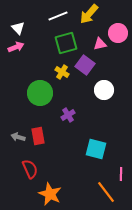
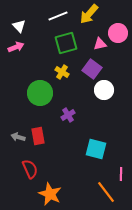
white triangle: moved 1 px right, 2 px up
purple square: moved 7 px right, 4 px down
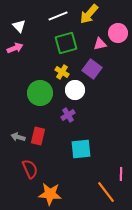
pink arrow: moved 1 px left, 1 px down
white circle: moved 29 px left
red rectangle: rotated 24 degrees clockwise
cyan square: moved 15 px left; rotated 20 degrees counterclockwise
orange star: rotated 20 degrees counterclockwise
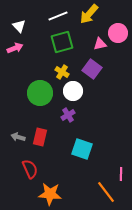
green square: moved 4 px left, 1 px up
white circle: moved 2 px left, 1 px down
red rectangle: moved 2 px right, 1 px down
cyan square: moved 1 px right; rotated 25 degrees clockwise
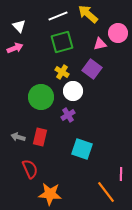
yellow arrow: moved 1 px left; rotated 90 degrees clockwise
green circle: moved 1 px right, 4 px down
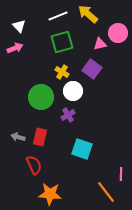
red semicircle: moved 4 px right, 4 px up
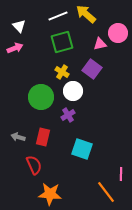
yellow arrow: moved 2 px left
red rectangle: moved 3 px right
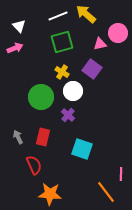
purple cross: rotated 16 degrees counterclockwise
gray arrow: rotated 48 degrees clockwise
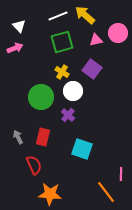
yellow arrow: moved 1 px left, 1 px down
pink triangle: moved 4 px left, 4 px up
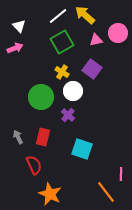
white line: rotated 18 degrees counterclockwise
green square: rotated 15 degrees counterclockwise
orange star: rotated 20 degrees clockwise
